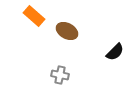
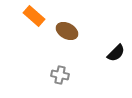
black semicircle: moved 1 px right, 1 px down
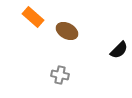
orange rectangle: moved 1 px left, 1 px down
black semicircle: moved 3 px right, 3 px up
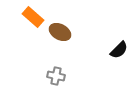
brown ellipse: moved 7 px left, 1 px down
gray cross: moved 4 px left, 1 px down
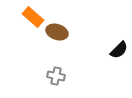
brown ellipse: moved 3 px left; rotated 10 degrees counterclockwise
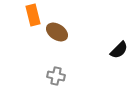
orange rectangle: moved 2 px up; rotated 35 degrees clockwise
brown ellipse: rotated 15 degrees clockwise
